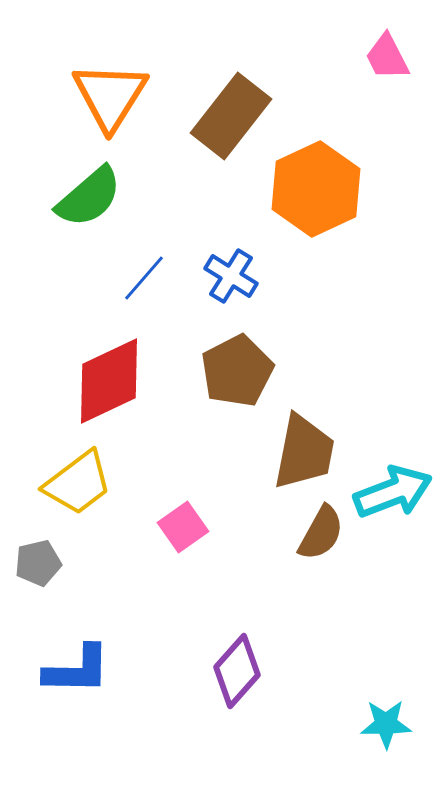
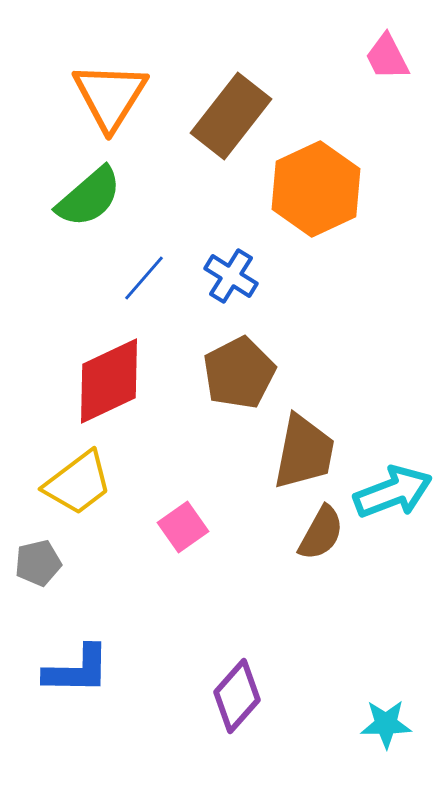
brown pentagon: moved 2 px right, 2 px down
purple diamond: moved 25 px down
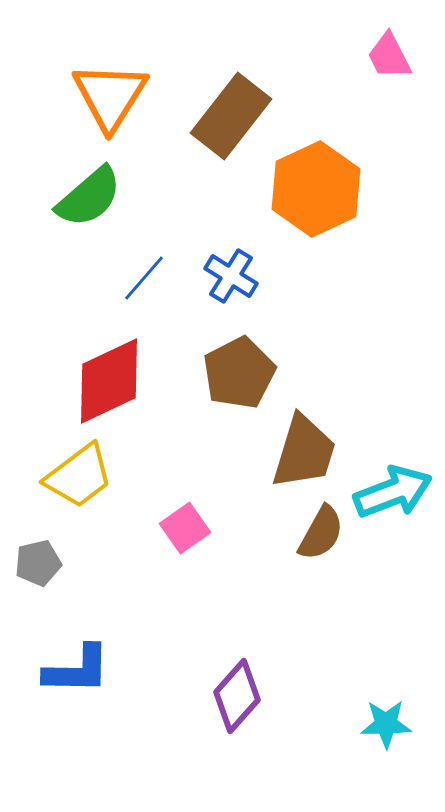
pink trapezoid: moved 2 px right, 1 px up
brown trapezoid: rotated 6 degrees clockwise
yellow trapezoid: moved 1 px right, 7 px up
pink square: moved 2 px right, 1 px down
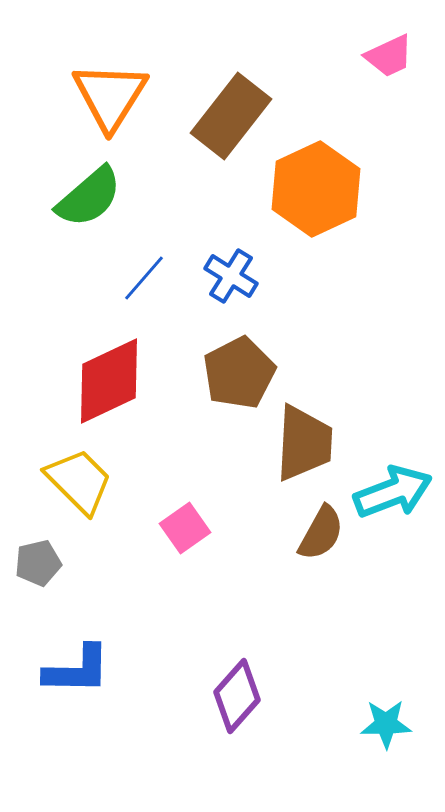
pink trapezoid: rotated 88 degrees counterclockwise
brown trapezoid: moved 9 px up; rotated 14 degrees counterclockwise
yellow trapezoid: moved 5 px down; rotated 98 degrees counterclockwise
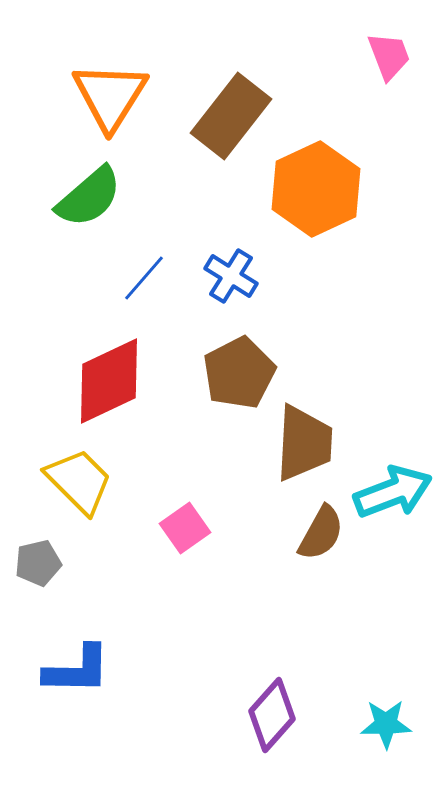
pink trapezoid: rotated 86 degrees counterclockwise
purple diamond: moved 35 px right, 19 px down
